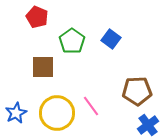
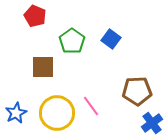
red pentagon: moved 2 px left, 1 px up
blue cross: moved 4 px right, 2 px up
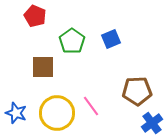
blue square: rotated 30 degrees clockwise
blue star: rotated 25 degrees counterclockwise
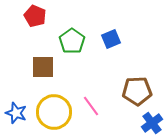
yellow circle: moved 3 px left, 1 px up
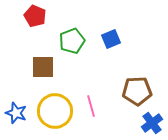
green pentagon: rotated 15 degrees clockwise
pink line: rotated 20 degrees clockwise
yellow circle: moved 1 px right, 1 px up
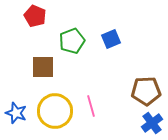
brown pentagon: moved 9 px right
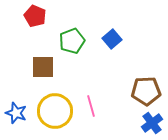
blue square: moved 1 px right; rotated 18 degrees counterclockwise
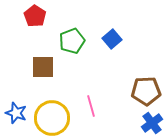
red pentagon: rotated 10 degrees clockwise
yellow circle: moved 3 px left, 7 px down
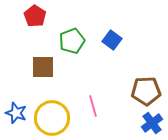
blue square: moved 1 px down; rotated 12 degrees counterclockwise
pink line: moved 2 px right
